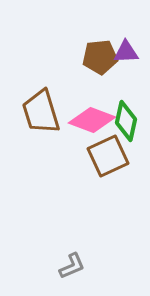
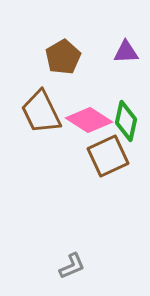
brown pentagon: moved 37 px left; rotated 24 degrees counterclockwise
brown trapezoid: rotated 9 degrees counterclockwise
pink diamond: moved 3 px left; rotated 12 degrees clockwise
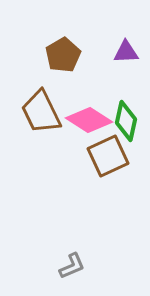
brown pentagon: moved 2 px up
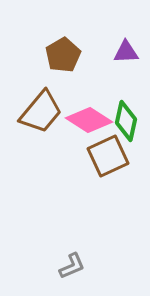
brown trapezoid: rotated 114 degrees counterclockwise
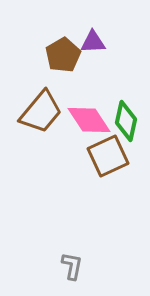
purple triangle: moved 33 px left, 10 px up
pink diamond: rotated 24 degrees clockwise
gray L-shape: rotated 56 degrees counterclockwise
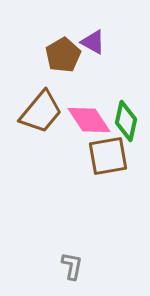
purple triangle: rotated 32 degrees clockwise
brown square: rotated 15 degrees clockwise
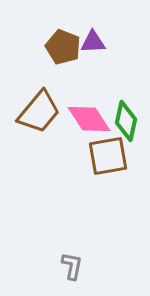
purple triangle: rotated 32 degrees counterclockwise
brown pentagon: moved 8 px up; rotated 20 degrees counterclockwise
brown trapezoid: moved 2 px left
pink diamond: moved 1 px up
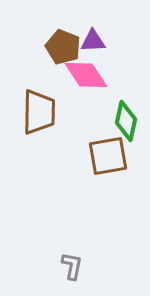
purple triangle: moved 1 px up
brown trapezoid: rotated 39 degrees counterclockwise
pink diamond: moved 3 px left, 44 px up
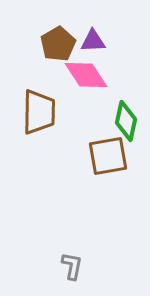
brown pentagon: moved 5 px left, 3 px up; rotated 20 degrees clockwise
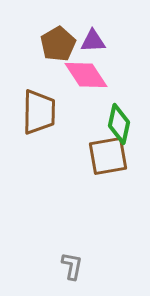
green diamond: moved 7 px left, 3 px down
